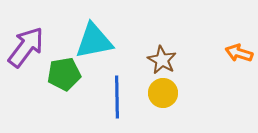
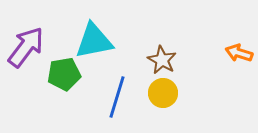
blue line: rotated 18 degrees clockwise
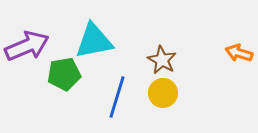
purple arrow: moved 1 px right, 1 px up; rotated 30 degrees clockwise
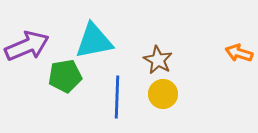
brown star: moved 4 px left
green pentagon: moved 1 px right, 2 px down
yellow circle: moved 1 px down
blue line: rotated 15 degrees counterclockwise
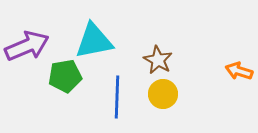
orange arrow: moved 18 px down
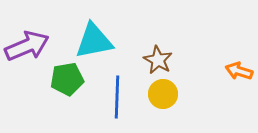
green pentagon: moved 2 px right, 3 px down
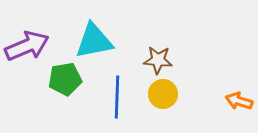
brown star: rotated 24 degrees counterclockwise
orange arrow: moved 30 px down
green pentagon: moved 2 px left
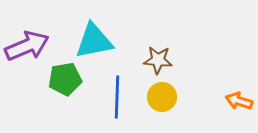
yellow circle: moved 1 px left, 3 px down
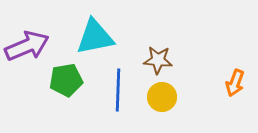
cyan triangle: moved 1 px right, 4 px up
green pentagon: moved 1 px right, 1 px down
blue line: moved 1 px right, 7 px up
orange arrow: moved 4 px left, 18 px up; rotated 88 degrees counterclockwise
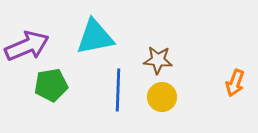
green pentagon: moved 15 px left, 5 px down
